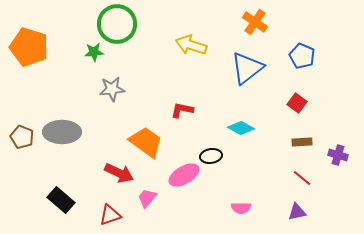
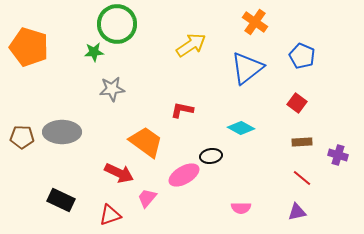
yellow arrow: rotated 128 degrees clockwise
brown pentagon: rotated 20 degrees counterclockwise
black rectangle: rotated 16 degrees counterclockwise
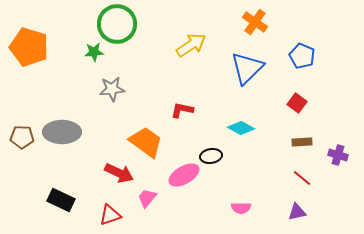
blue triangle: rotated 6 degrees counterclockwise
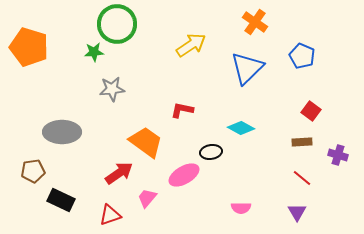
red square: moved 14 px right, 8 px down
brown pentagon: moved 11 px right, 34 px down; rotated 10 degrees counterclockwise
black ellipse: moved 4 px up
red arrow: rotated 60 degrees counterclockwise
purple triangle: rotated 48 degrees counterclockwise
